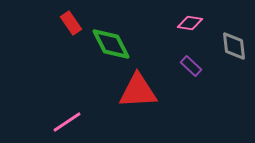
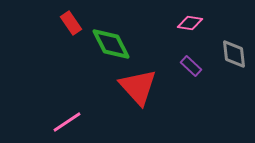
gray diamond: moved 8 px down
red triangle: moved 4 px up; rotated 51 degrees clockwise
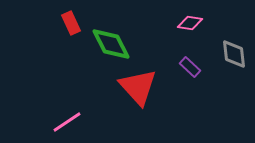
red rectangle: rotated 10 degrees clockwise
purple rectangle: moved 1 px left, 1 px down
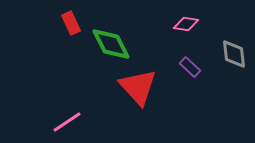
pink diamond: moved 4 px left, 1 px down
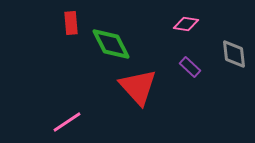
red rectangle: rotated 20 degrees clockwise
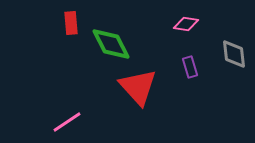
purple rectangle: rotated 30 degrees clockwise
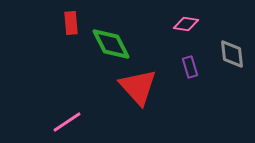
gray diamond: moved 2 px left
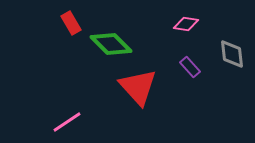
red rectangle: rotated 25 degrees counterclockwise
green diamond: rotated 18 degrees counterclockwise
purple rectangle: rotated 25 degrees counterclockwise
